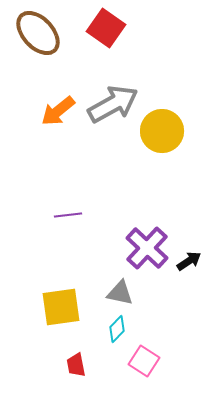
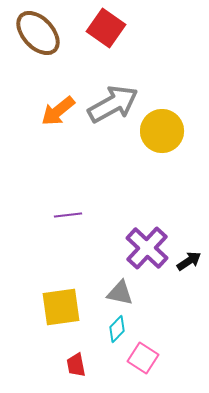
pink square: moved 1 px left, 3 px up
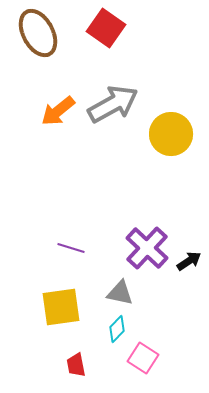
brown ellipse: rotated 15 degrees clockwise
yellow circle: moved 9 px right, 3 px down
purple line: moved 3 px right, 33 px down; rotated 24 degrees clockwise
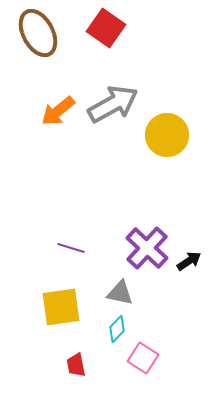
yellow circle: moved 4 px left, 1 px down
